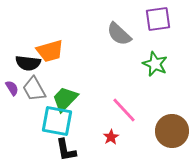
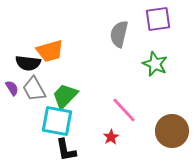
gray semicircle: rotated 60 degrees clockwise
green trapezoid: moved 3 px up
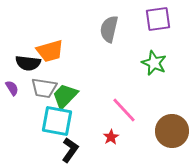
gray semicircle: moved 10 px left, 5 px up
green star: moved 1 px left, 1 px up
gray trapezoid: moved 10 px right, 1 px up; rotated 52 degrees counterclockwise
black L-shape: moved 4 px right; rotated 135 degrees counterclockwise
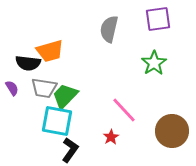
green star: rotated 15 degrees clockwise
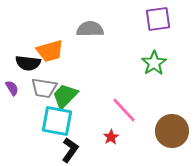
gray semicircle: moved 19 px left; rotated 76 degrees clockwise
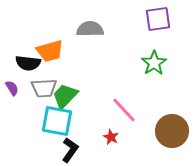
gray trapezoid: rotated 12 degrees counterclockwise
red star: rotated 14 degrees counterclockwise
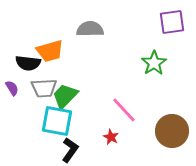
purple square: moved 14 px right, 3 px down
